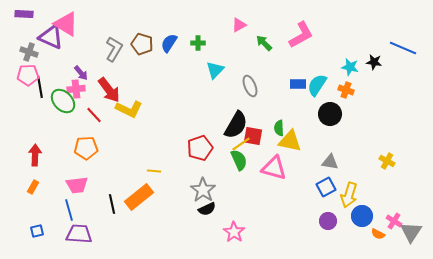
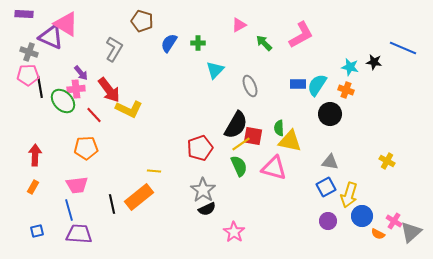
brown pentagon at (142, 44): moved 23 px up
green semicircle at (239, 160): moved 6 px down
gray triangle at (411, 232): rotated 15 degrees clockwise
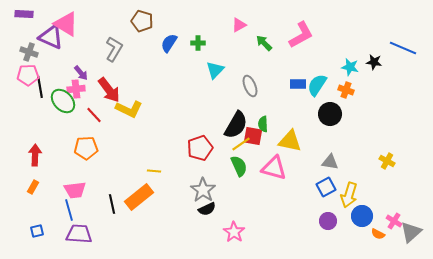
green semicircle at (279, 128): moved 16 px left, 4 px up
pink trapezoid at (77, 185): moved 2 px left, 5 px down
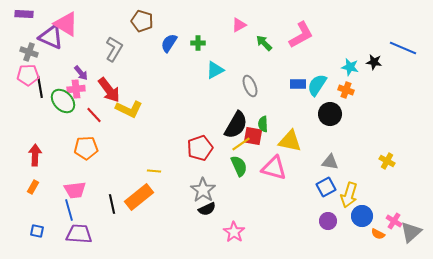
cyan triangle at (215, 70): rotated 18 degrees clockwise
blue square at (37, 231): rotated 24 degrees clockwise
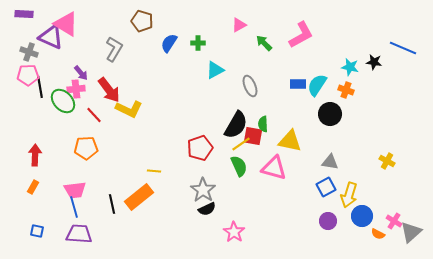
blue line at (69, 210): moved 5 px right, 3 px up
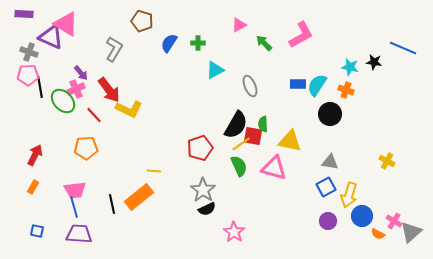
pink cross at (76, 89): rotated 18 degrees counterclockwise
red arrow at (35, 155): rotated 25 degrees clockwise
